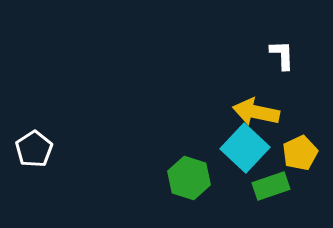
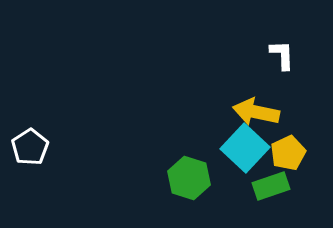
white pentagon: moved 4 px left, 2 px up
yellow pentagon: moved 12 px left
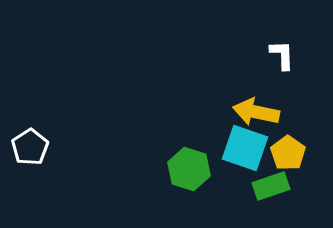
cyan square: rotated 24 degrees counterclockwise
yellow pentagon: rotated 12 degrees counterclockwise
green hexagon: moved 9 px up
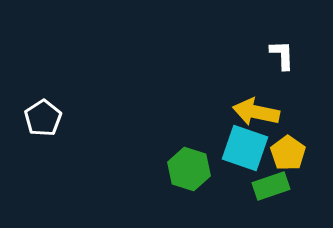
white pentagon: moved 13 px right, 29 px up
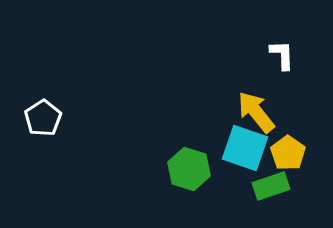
yellow arrow: rotated 39 degrees clockwise
